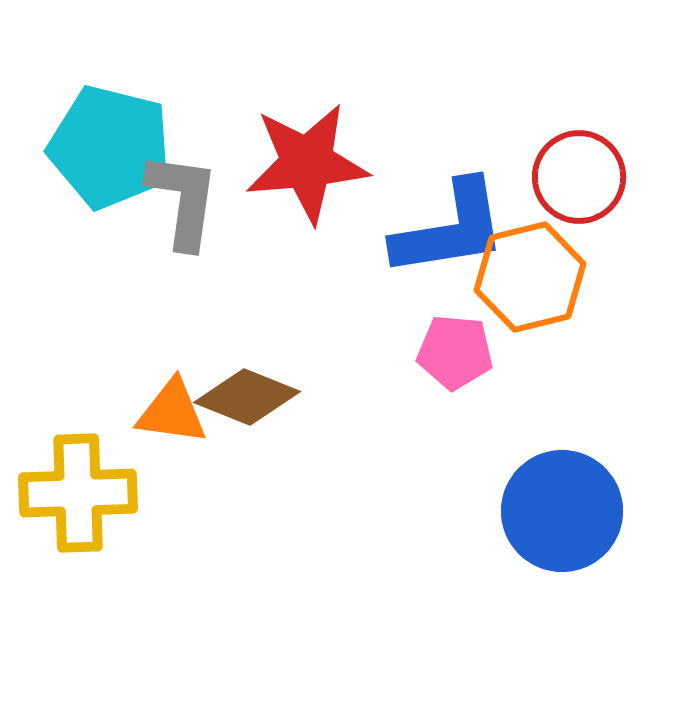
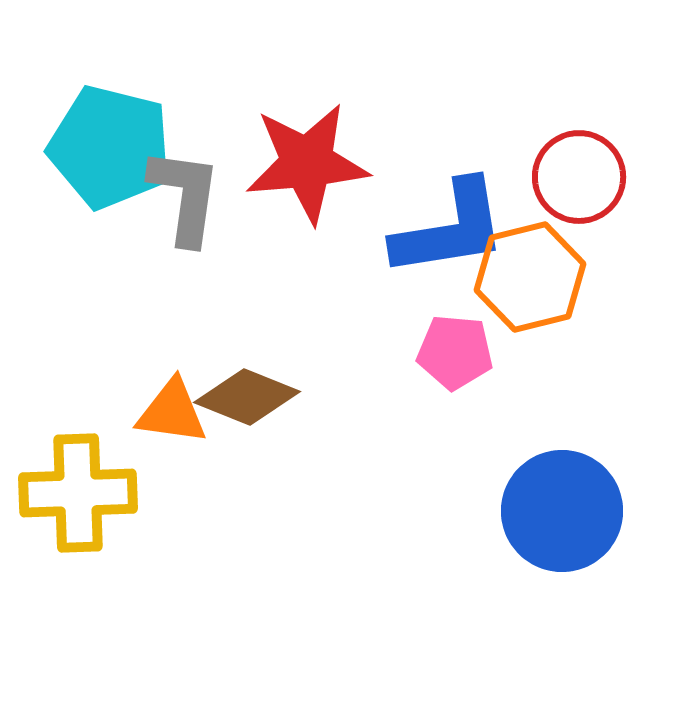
gray L-shape: moved 2 px right, 4 px up
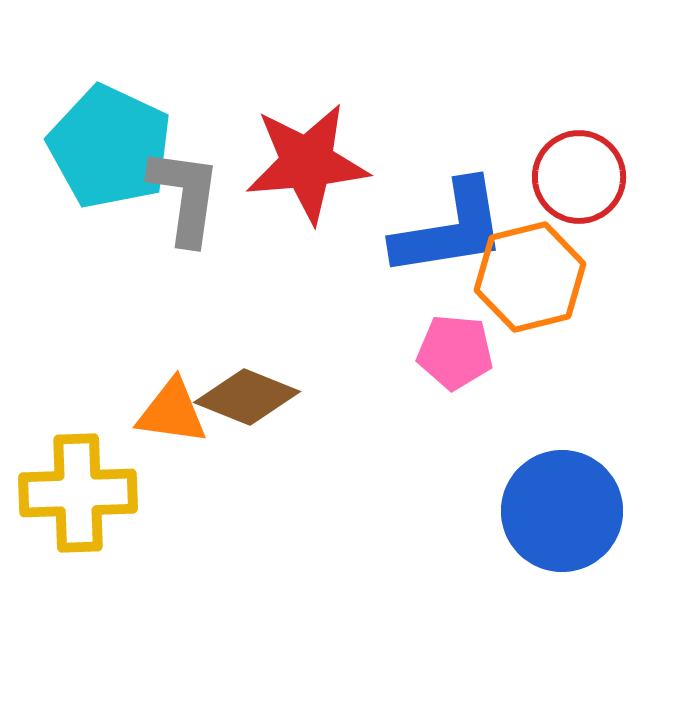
cyan pentagon: rotated 11 degrees clockwise
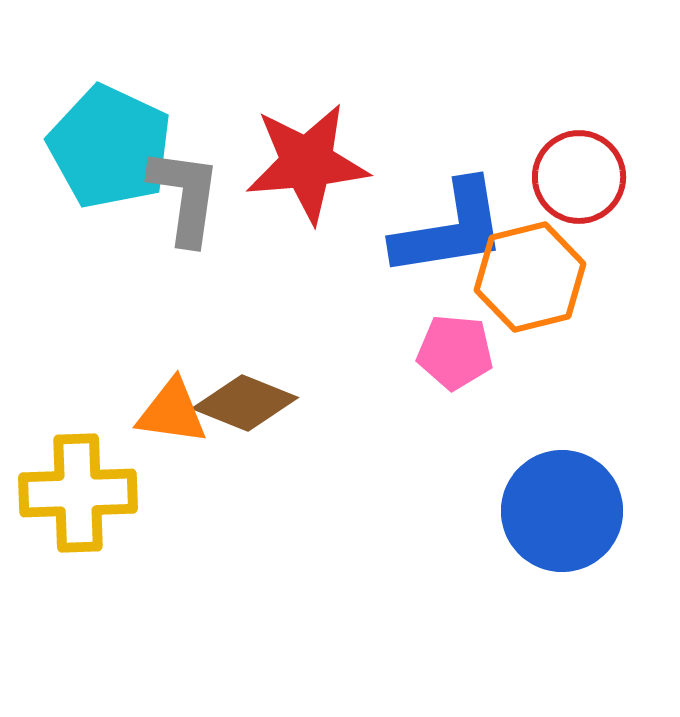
brown diamond: moved 2 px left, 6 px down
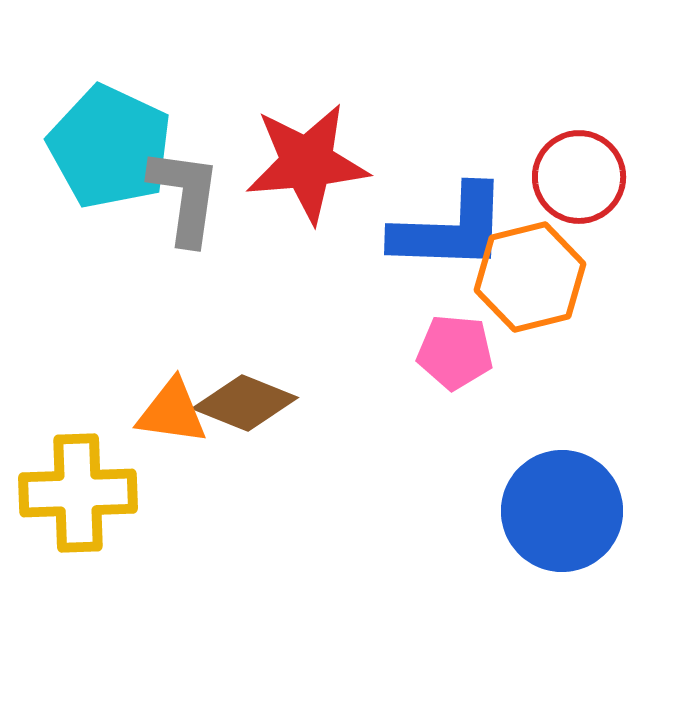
blue L-shape: rotated 11 degrees clockwise
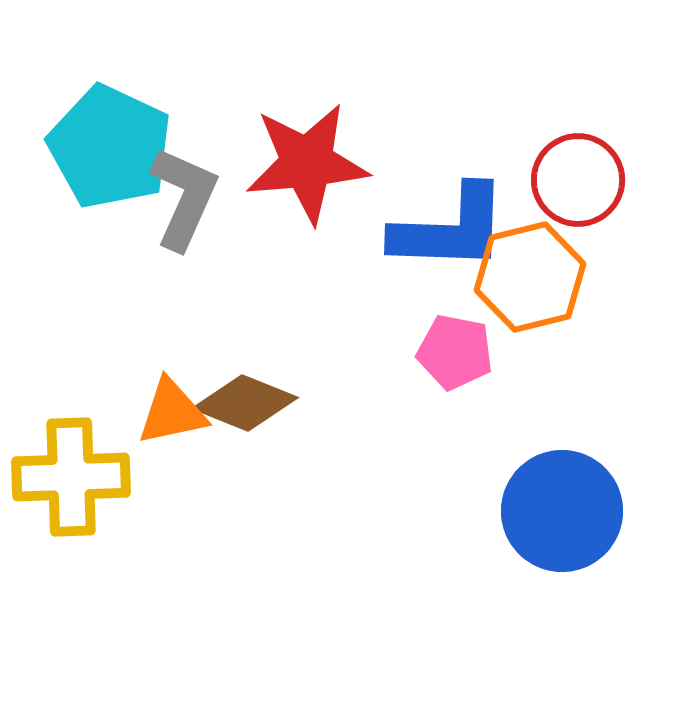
red circle: moved 1 px left, 3 px down
gray L-shape: moved 1 px left, 2 px down; rotated 16 degrees clockwise
pink pentagon: rotated 6 degrees clockwise
orange triangle: rotated 20 degrees counterclockwise
yellow cross: moved 7 px left, 16 px up
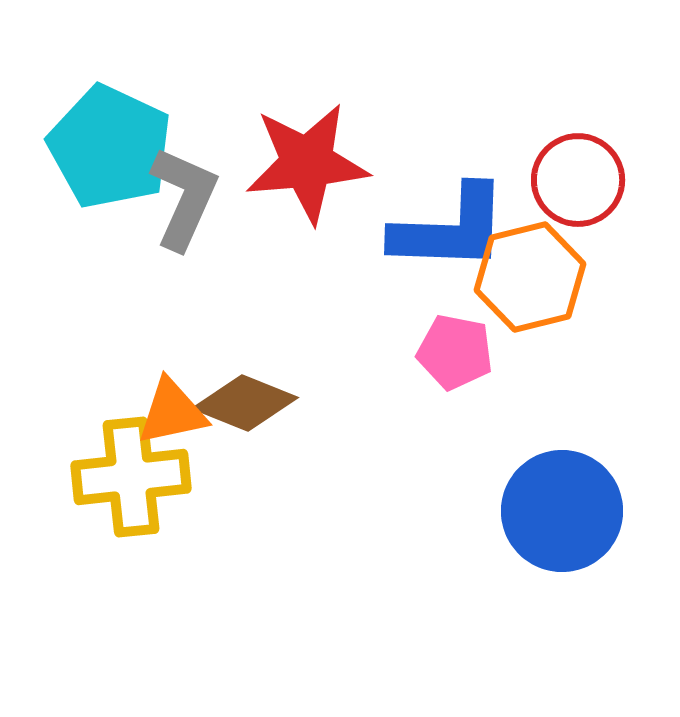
yellow cross: moved 60 px right; rotated 4 degrees counterclockwise
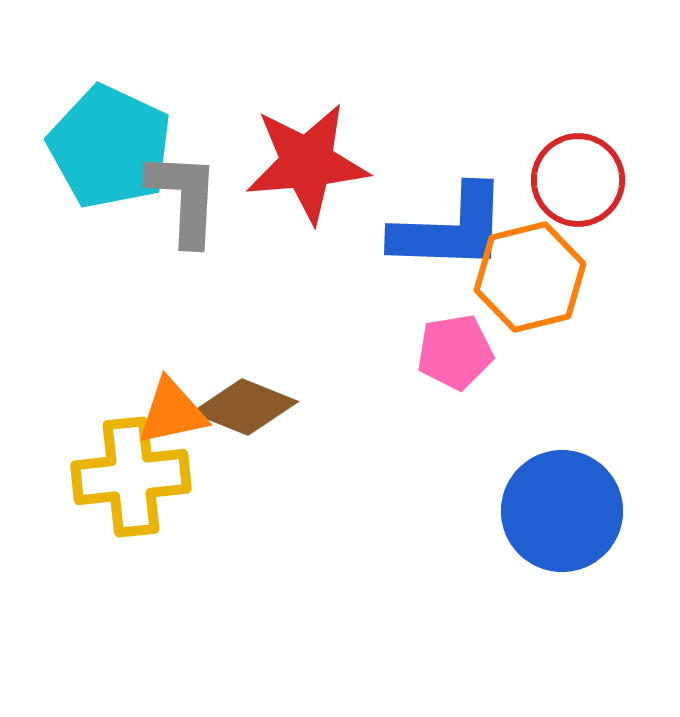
gray L-shape: rotated 21 degrees counterclockwise
pink pentagon: rotated 20 degrees counterclockwise
brown diamond: moved 4 px down
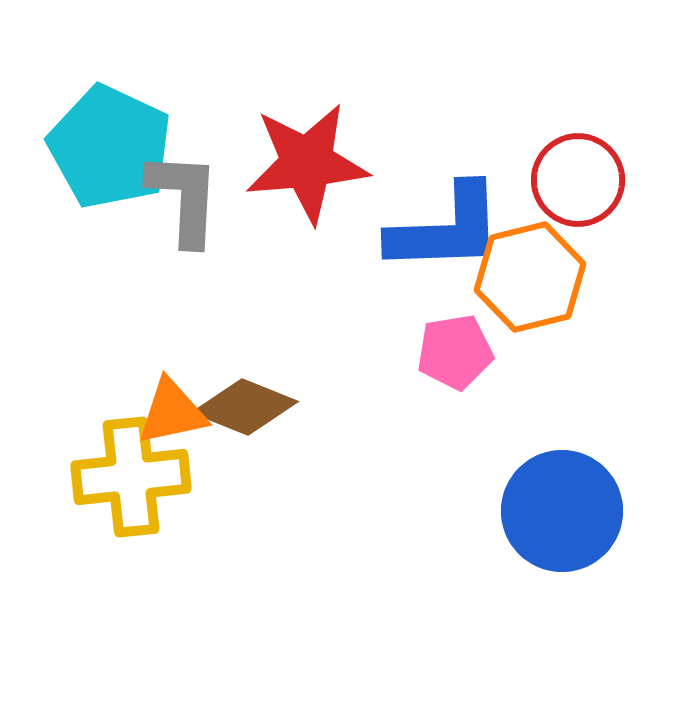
blue L-shape: moved 4 px left; rotated 4 degrees counterclockwise
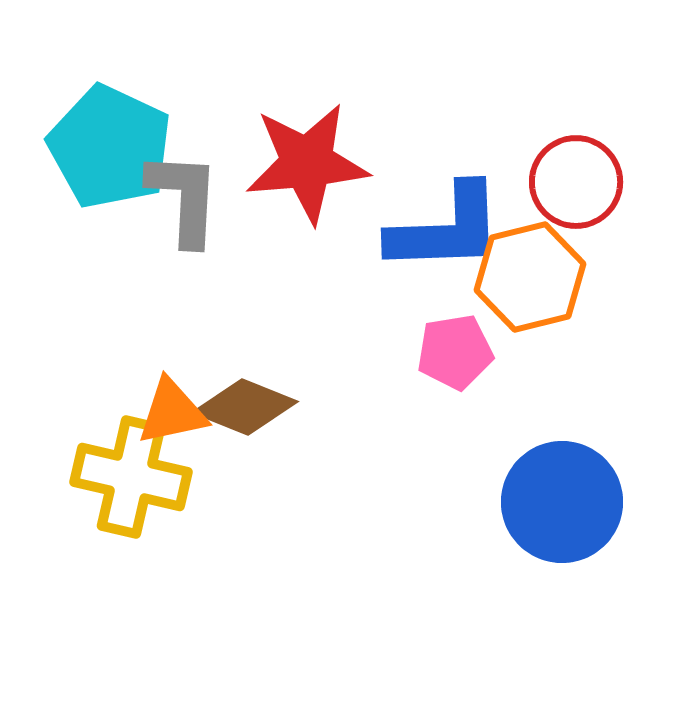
red circle: moved 2 px left, 2 px down
yellow cross: rotated 19 degrees clockwise
blue circle: moved 9 px up
